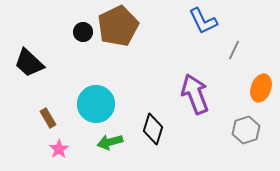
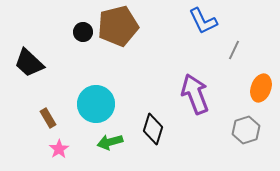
brown pentagon: rotated 12 degrees clockwise
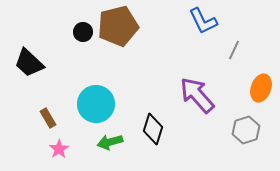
purple arrow: moved 2 px right, 1 px down; rotated 21 degrees counterclockwise
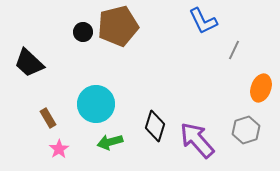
purple arrow: moved 45 px down
black diamond: moved 2 px right, 3 px up
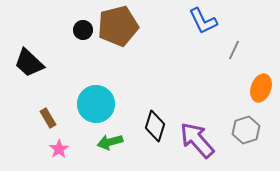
black circle: moved 2 px up
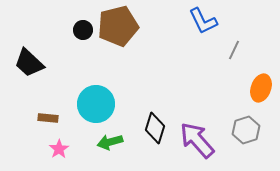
brown rectangle: rotated 54 degrees counterclockwise
black diamond: moved 2 px down
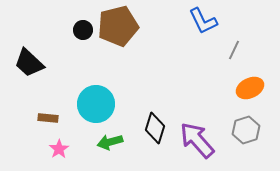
orange ellipse: moved 11 px left; rotated 44 degrees clockwise
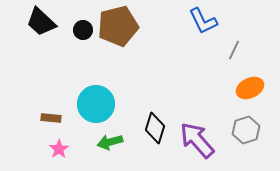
black trapezoid: moved 12 px right, 41 px up
brown rectangle: moved 3 px right
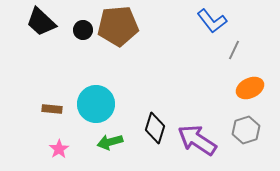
blue L-shape: moved 9 px right; rotated 12 degrees counterclockwise
brown pentagon: rotated 9 degrees clockwise
brown rectangle: moved 1 px right, 9 px up
purple arrow: rotated 15 degrees counterclockwise
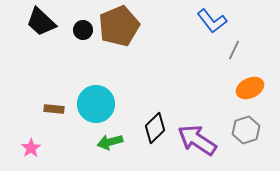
brown pentagon: moved 1 px right; rotated 18 degrees counterclockwise
brown rectangle: moved 2 px right
black diamond: rotated 28 degrees clockwise
pink star: moved 28 px left, 1 px up
